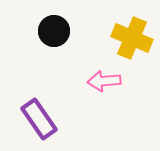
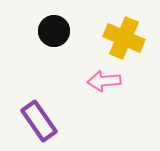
yellow cross: moved 8 px left
purple rectangle: moved 2 px down
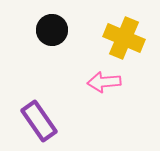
black circle: moved 2 px left, 1 px up
pink arrow: moved 1 px down
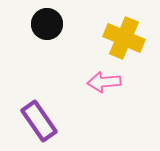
black circle: moved 5 px left, 6 px up
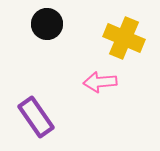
pink arrow: moved 4 px left
purple rectangle: moved 3 px left, 4 px up
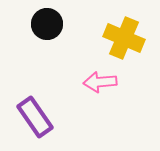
purple rectangle: moved 1 px left
